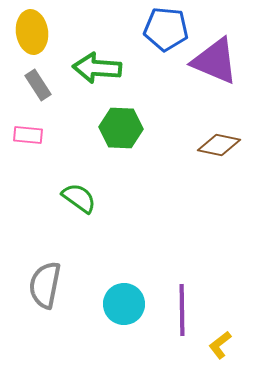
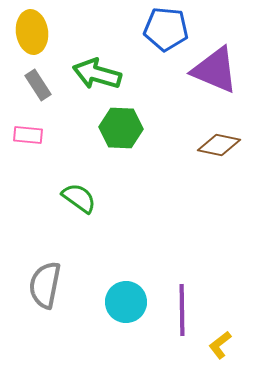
purple triangle: moved 9 px down
green arrow: moved 6 px down; rotated 12 degrees clockwise
cyan circle: moved 2 px right, 2 px up
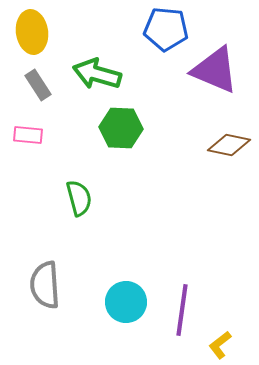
brown diamond: moved 10 px right
green semicircle: rotated 39 degrees clockwise
gray semicircle: rotated 15 degrees counterclockwise
purple line: rotated 9 degrees clockwise
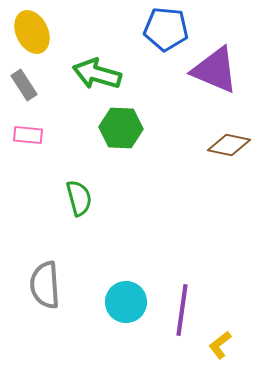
yellow ellipse: rotated 18 degrees counterclockwise
gray rectangle: moved 14 px left
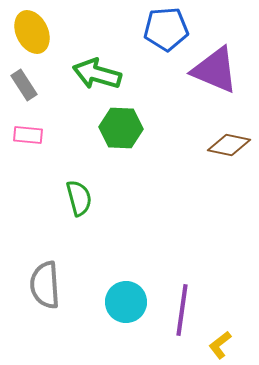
blue pentagon: rotated 9 degrees counterclockwise
